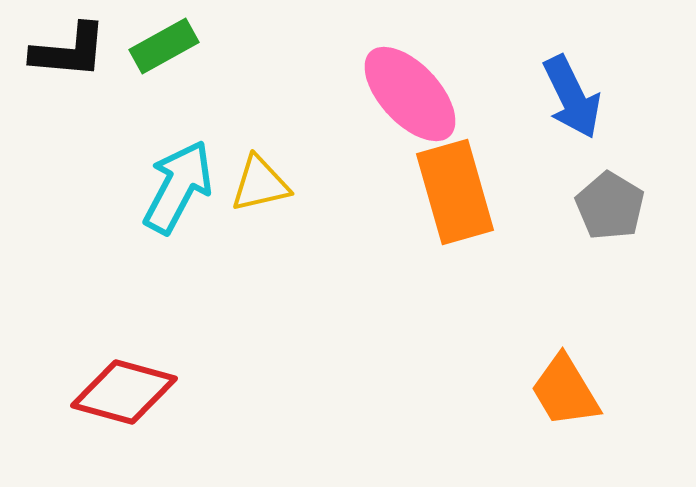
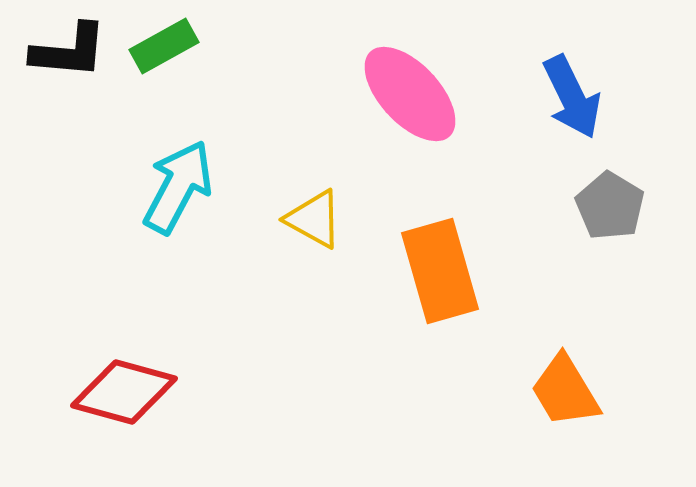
yellow triangle: moved 54 px right, 35 px down; rotated 42 degrees clockwise
orange rectangle: moved 15 px left, 79 px down
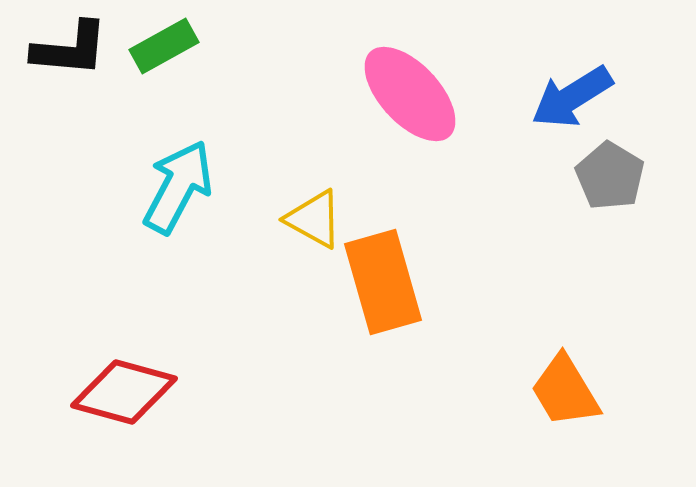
black L-shape: moved 1 px right, 2 px up
blue arrow: rotated 84 degrees clockwise
gray pentagon: moved 30 px up
orange rectangle: moved 57 px left, 11 px down
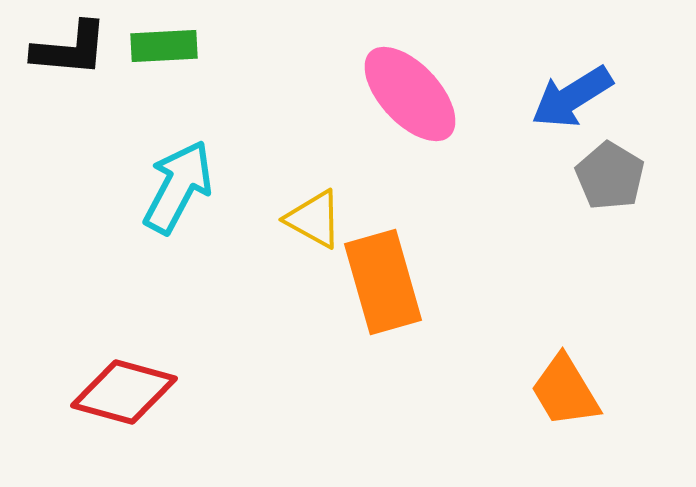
green rectangle: rotated 26 degrees clockwise
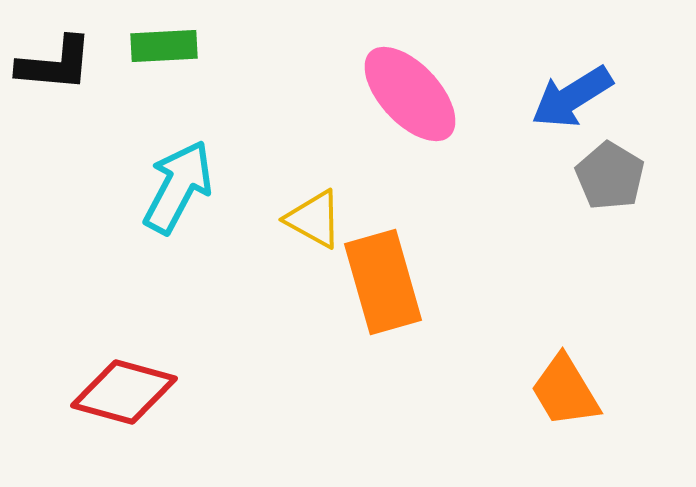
black L-shape: moved 15 px left, 15 px down
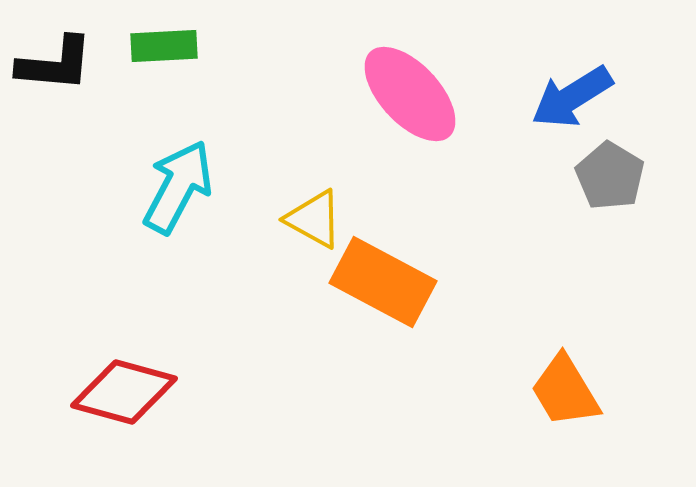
orange rectangle: rotated 46 degrees counterclockwise
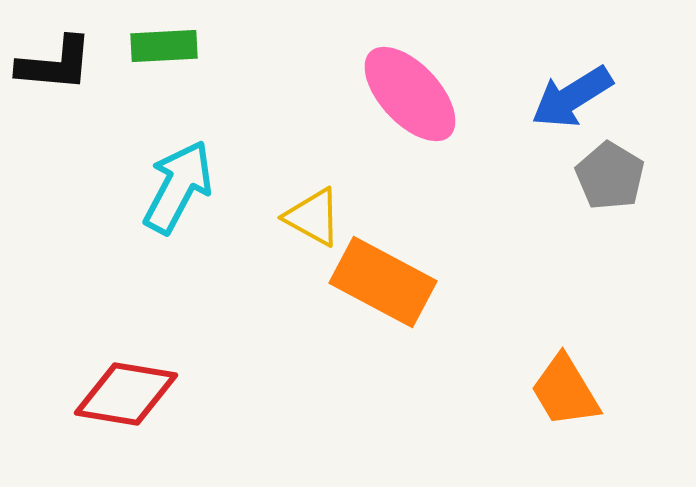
yellow triangle: moved 1 px left, 2 px up
red diamond: moved 2 px right, 2 px down; rotated 6 degrees counterclockwise
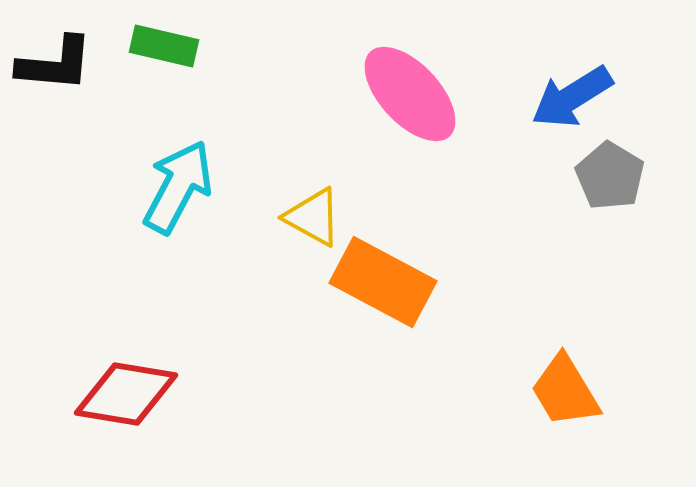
green rectangle: rotated 16 degrees clockwise
